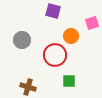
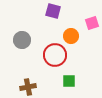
brown cross: rotated 28 degrees counterclockwise
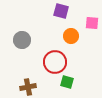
purple square: moved 8 px right
pink square: rotated 24 degrees clockwise
red circle: moved 7 px down
green square: moved 2 px left, 1 px down; rotated 16 degrees clockwise
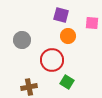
purple square: moved 4 px down
orange circle: moved 3 px left
red circle: moved 3 px left, 2 px up
green square: rotated 16 degrees clockwise
brown cross: moved 1 px right
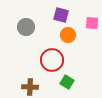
orange circle: moved 1 px up
gray circle: moved 4 px right, 13 px up
brown cross: moved 1 px right; rotated 14 degrees clockwise
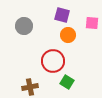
purple square: moved 1 px right
gray circle: moved 2 px left, 1 px up
red circle: moved 1 px right, 1 px down
brown cross: rotated 14 degrees counterclockwise
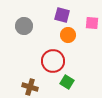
brown cross: rotated 28 degrees clockwise
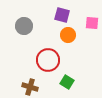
red circle: moved 5 px left, 1 px up
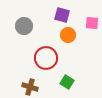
red circle: moved 2 px left, 2 px up
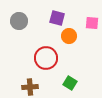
purple square: moved 5 px left, 3 px down
gray circle: moved 5 px left, 5 px up
orange circle: moved 1 px right, 1 px down
green square: moved 3 px right, 1 px down
brown cross: rotated 21 degrees counterclockwise
